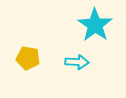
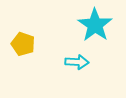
yellow pentagon: moved 5 px left, 14 px up; rotated 10 degrees clockwise
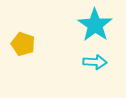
cyan arrow: moved 18 px right
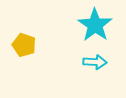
yellow pentagon: moved 1 px right, 1 px down
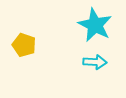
cyan star: rotated 8 degrees counterclockwise
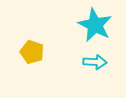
yellow pentagon: moved 8 px right, 7 px down
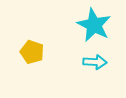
cyan star: moved 1 px left
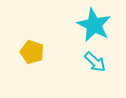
cyan arrow: rotated 40 degrees clockwise
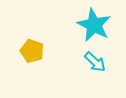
yellow pentagon: moved 1 px up
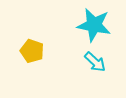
cyan star: rotated 16 degrees counterclockwise
